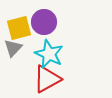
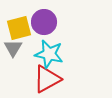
gray triangle: rotated 12 degrees counterclockwise
cyan star: rotated 12 degrees counterclockwise
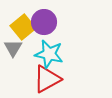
yellow square: moved 4 px right, 1 px up; rotated 25 degrees counterclockwise
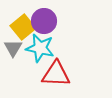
purple circle: moved 1 px up
cyan star: moved 9 px left, 6 px up
red triangle: moved 9 px right, 5 px up; rotated 32 degrees clockwise
